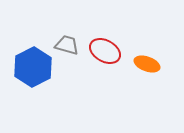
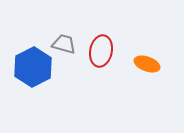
gray trapezoid: moved 3 px left, 1 px up
red ellipse: moved 4 px left; rotated 72 degrees clockwise
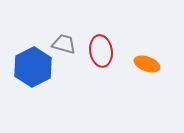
red ellipse: rotated 20 degrees counterclockwise
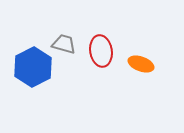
orange ellipse: moved 6 px left
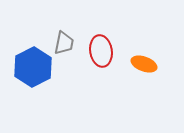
gray trapezoid: moved 1 px up; rotated 85 degrees clockwise
orange ellipse: moved 3 px right
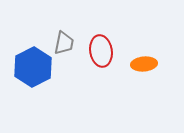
orange ellipse: rotated 25 degrees counterclockwise
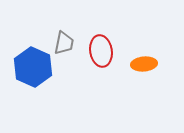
blue hexagon: rotated 9 degrees counterclockwise
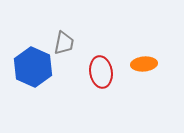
red ellipse: moved 21 px down
